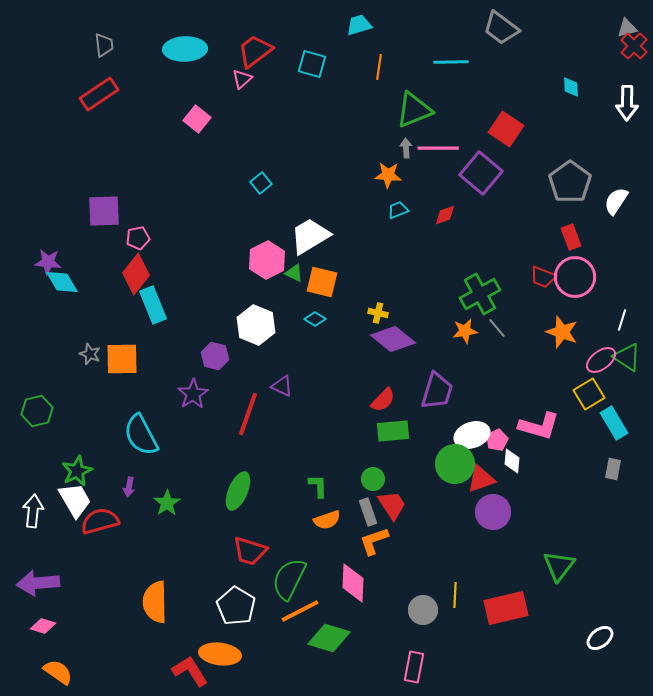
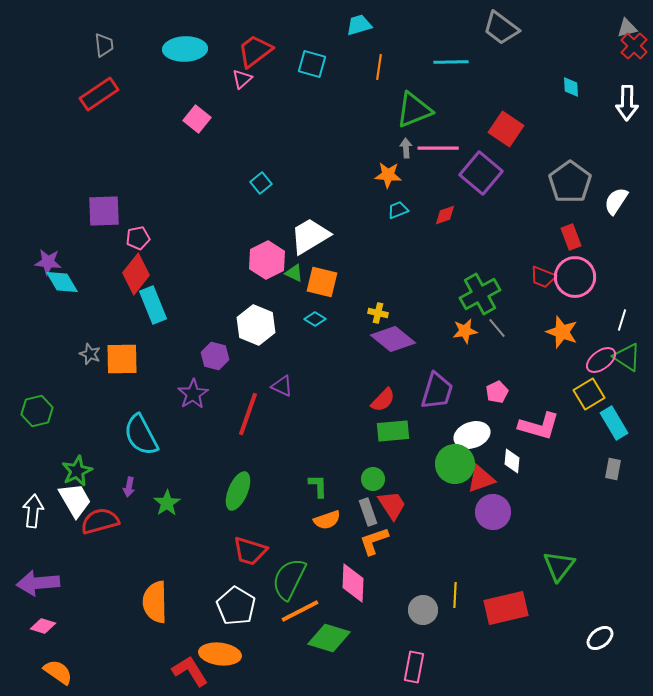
pink pentagon at (497, 440): moved 48 px up
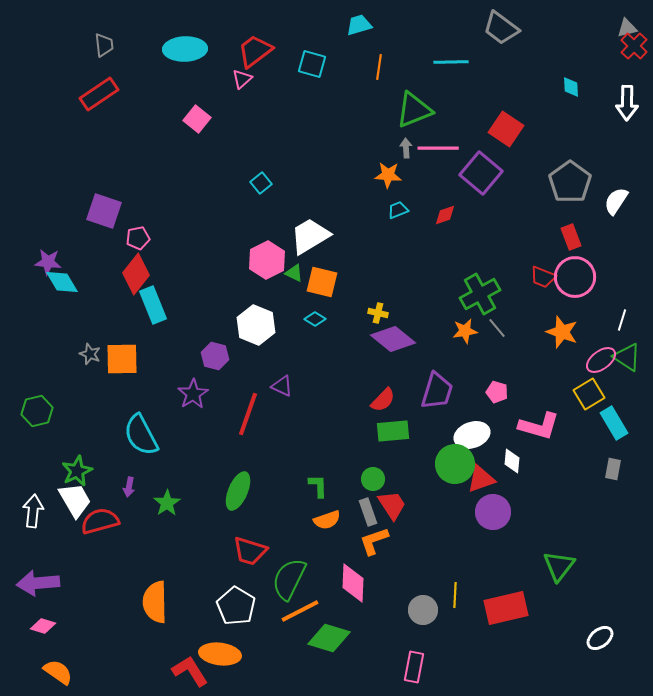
purple square at (104, 211): rotated 21 degrees clockwise
pink pentagon at (497, 392): rotated 30 degrees counterclockwise
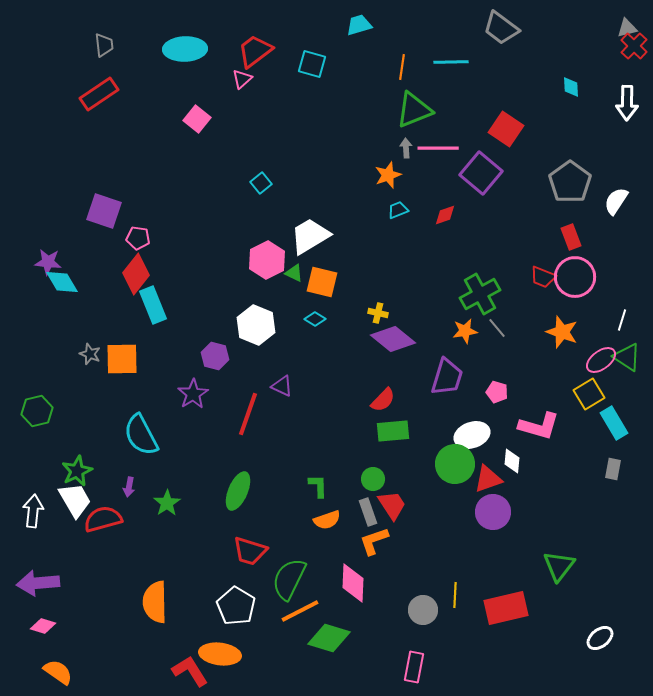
orange line at (379, 67): moved 23 px right
orange star at (388, 175): rotated 24 degrees counterclockwise
pink pentagon at (138, 238): rotated 20 degrees clockwise
purple trapezoid at (437, 391): moved 10 px right, 14 px up
red triangle at (481, 479): moved 7 px right
red semicircle at (100, 521): moved 3 px right, 2 px up
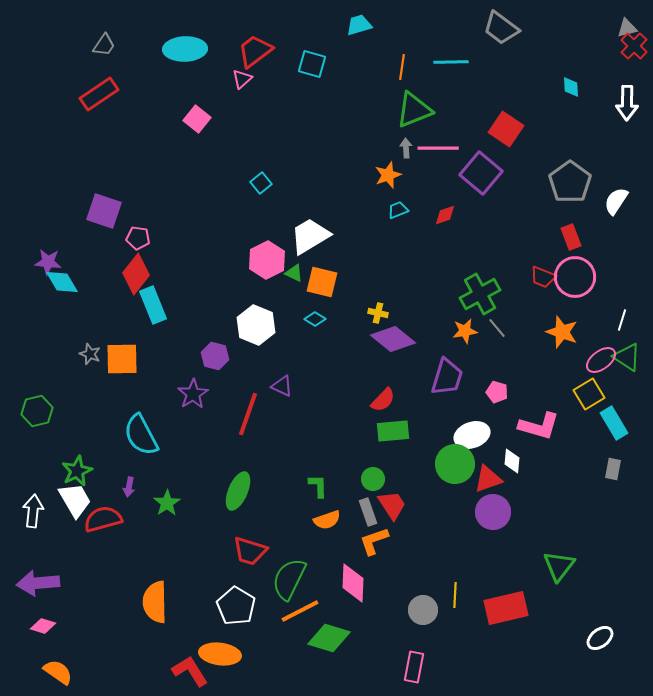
gray trapezoid at (104, 45): rotated 40 degrees clockwise
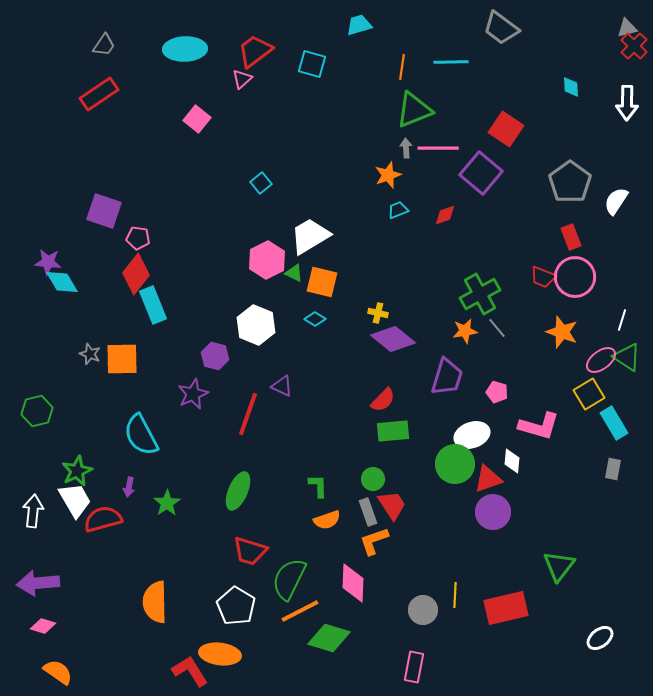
purple star at (193, 394): rotated 8 degrees clockwise
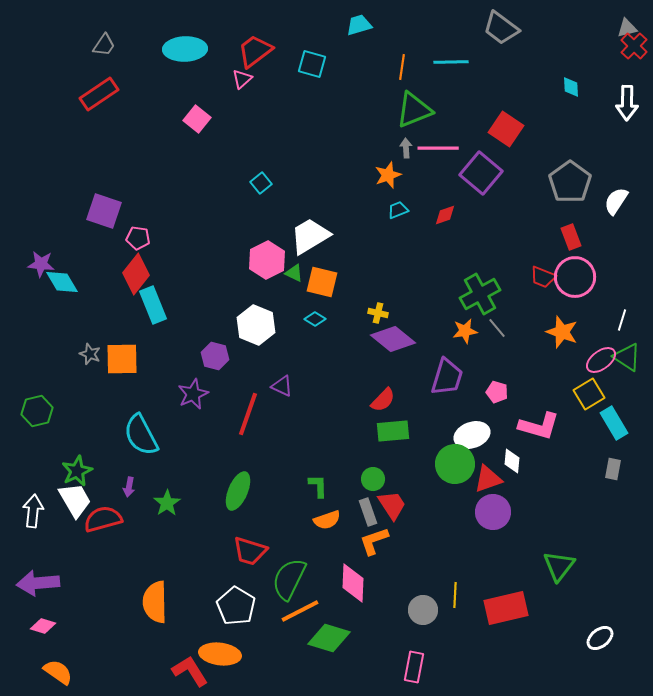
purple star at (48, 262): moved 7 px left, 2 px down
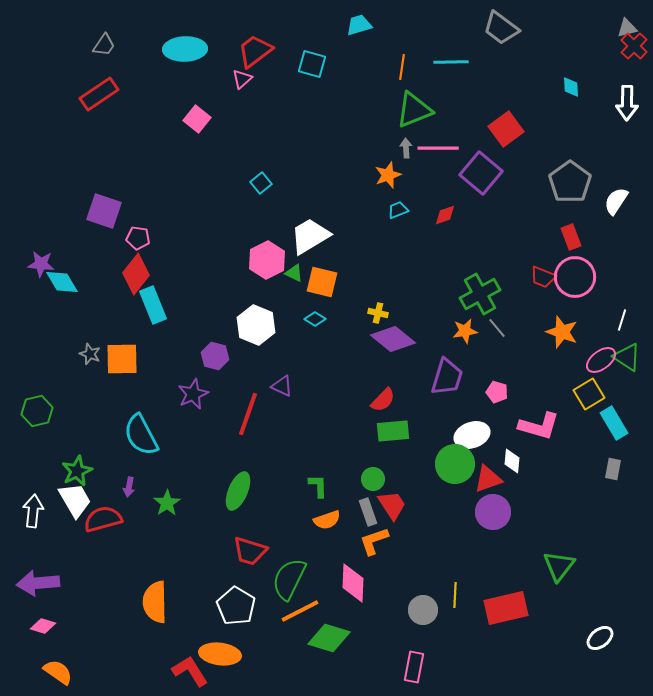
red square at (506, 129): rotated 20 degrees clockwise
